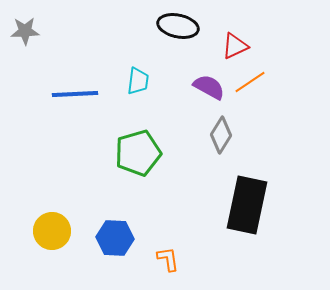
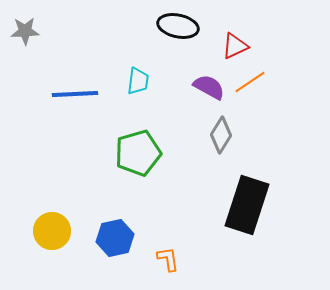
black rectangle: rotated 6 degrees clockwise
blue hexagon: rotated 15 degrees counterclockwise
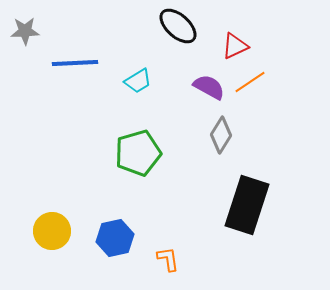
black ellipse: rotated 30 degrees clockwise
cyan trapezoid: rotated 52 degrees clockwise
blue line: moved 31 px up
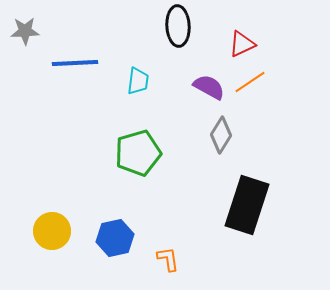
black ellipse: rotated 45 degrees clockwise
red triangle: moved 7 px right, 2 px up
cyan trapezoid: rotated 52 degrees counterclockwise
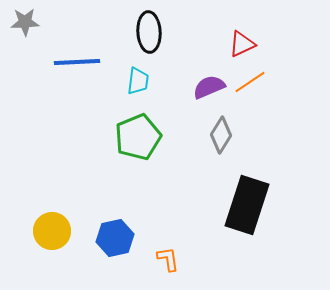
black ellipse: moved 29 px left, 6 px down
gray star: moved 9 px up
blue line: moved 2 px right, 1 px up
purple semicircle: rotated 52 degrees counterclockwise
green pentagon: moved 16 px up; rotated 6 degrees counterclockwise
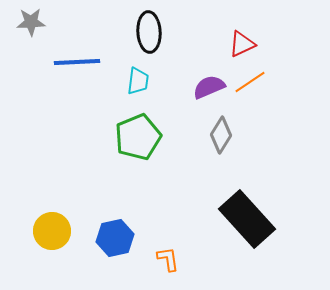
gray star: moved 6 px right
black rectangle: moved 14 px down; rotated 60 degrees counterclockwise
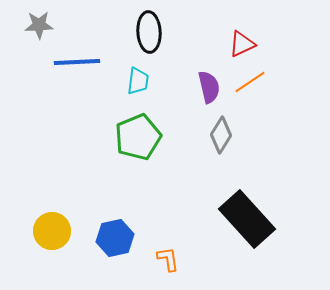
gray star: moved 8 px right, 3 px down
purple semicircle: rotated 100 degrees clockwise
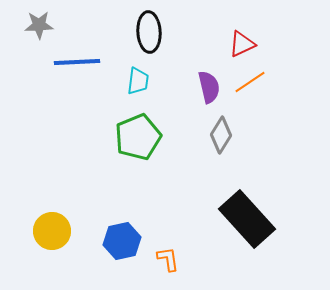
blue hexagon: moved 7 px right, 3 px down
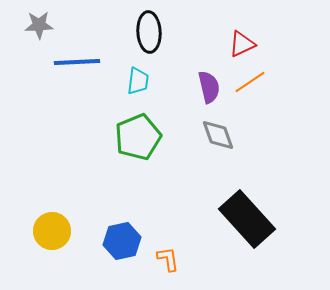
gray diamond: moved 3 px left; rotated 51 degrees counterclockwise
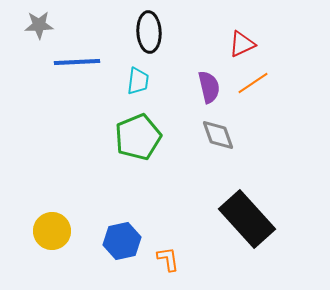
orange line: moved 3 px right, 1 px down
